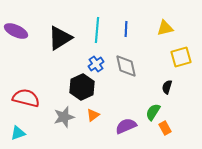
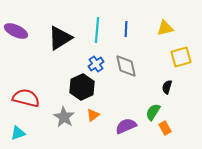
gray star: rotated 25 degrees counterclockwise
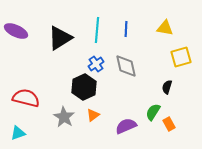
yellow triangle: rotated 24 degrees clockwise
black hexagon: moved 2 px right
orange rectangle: moved 4 px right, 4 px up
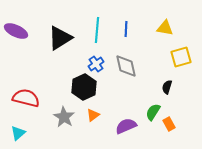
cyan triangle: rotated 21 degrees counterclockwise
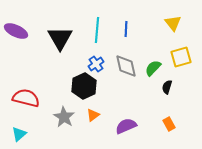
yellow triangle: moved 8 px right, 5 px up; rotated 42 degrees clockwise
black triangle: rotated 28 degrees counterclockwise
black hexagon: moved 1 px up
green semicircle: moved 44 px up; rotated 12 degrees clockwise
cyan triangle: moved 1 px right, 1 px down
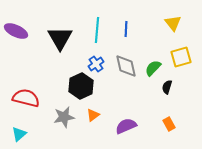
black hexagon: moved 3 px left
gray star: rotated 30 degrees clockwise
